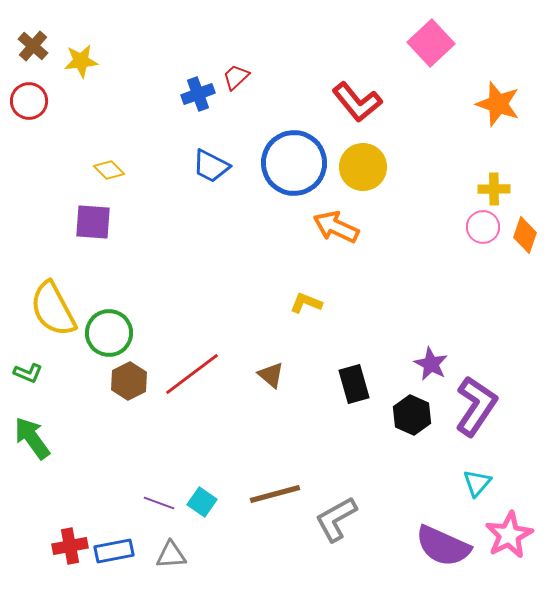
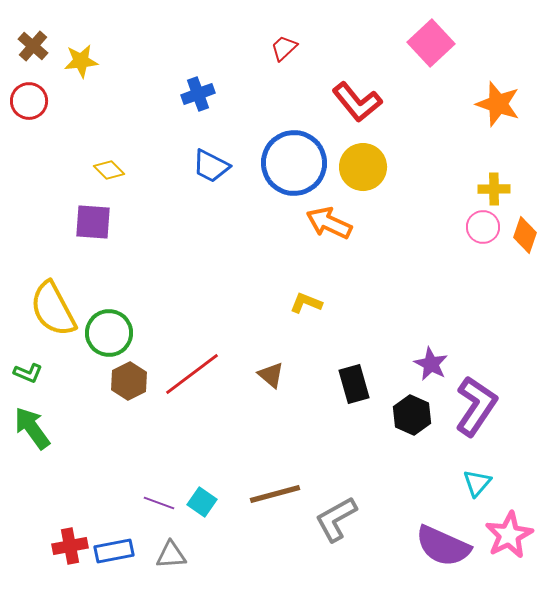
red trapezoid: moved 48 px right, 29 px up
orange arrow: moved 7 px left, 4 px up
green arrow: moved 10 px up
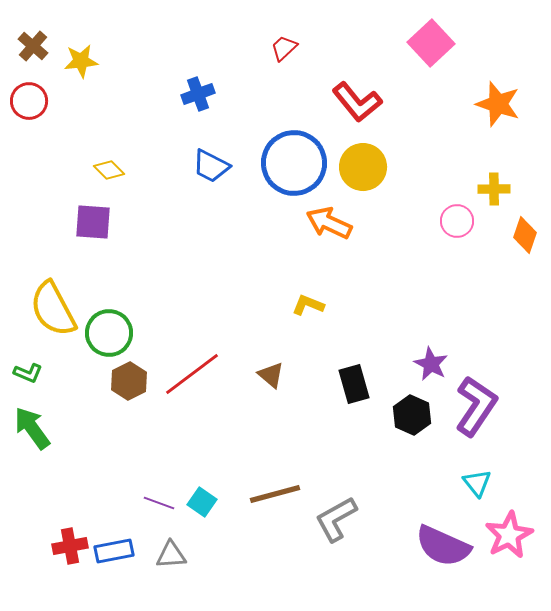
pink circle: moved 26 px left, 6 px up
yellow L-shape: moved 2 px right, 2 px down
cyan triangle: rotated 20 degrees counterclockwise
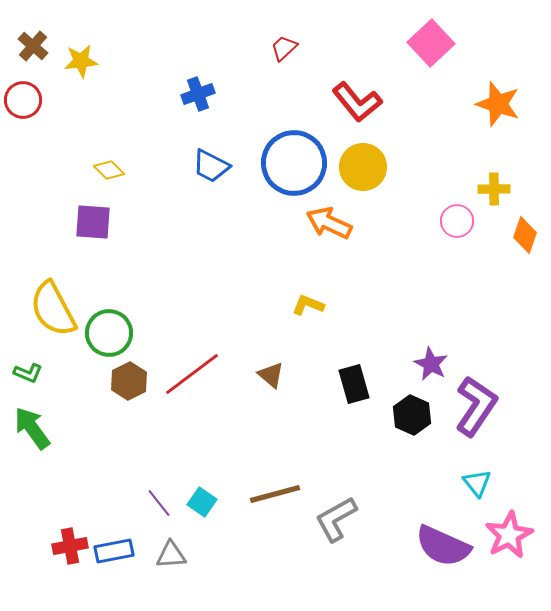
red circle: moved 6 px left, 1 px up
purple line: rotated 32 degrees clockwise
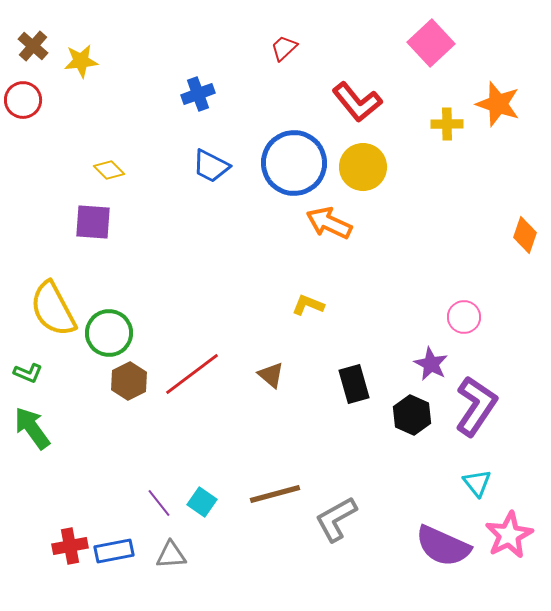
yellow cross: moved 47 px left, 65 px up
pink circle: moved 7 px right, 96 px down
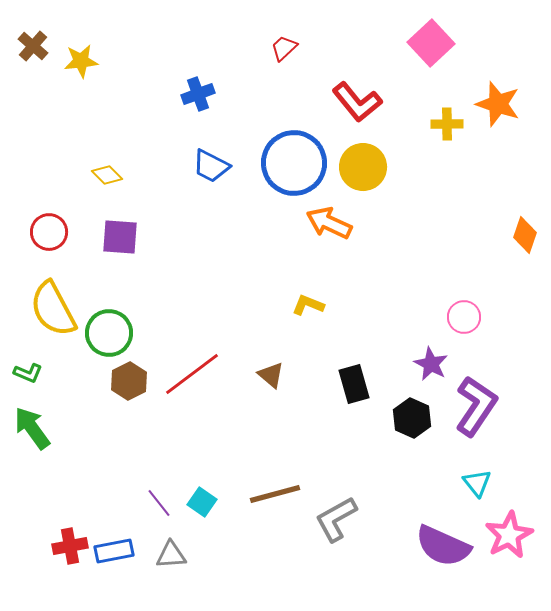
red circle: moved 26 px right, 132 px down
yellow diamond: moved 2 px left, 5 px down
purple square: moved 27 px right, 15 px down
black hexagon: moved 3 px down
